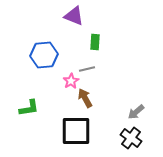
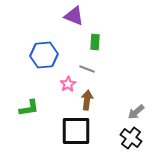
gray line: rotated 35 degrees clockwise
pink star: moved 3 px left, 3 px down
brown arrow: moved 2 px right, 2 px down; rotated 36 degrees clockwise
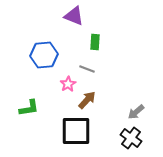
brown arrow: rotated 36 degrees clockwise
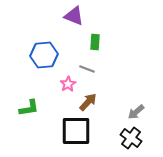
brown arrow: moved 1 px right, 2 px down
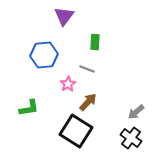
purple triangle: moved 10 px left; rotated 45 degrees clockwise
black square: rotated 32 degrees clockwise
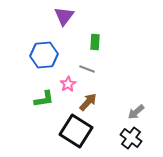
green L-shape: moved 15 px right, 9 px up
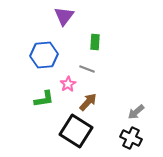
black cross: rotated 10 degrees counterclockwise
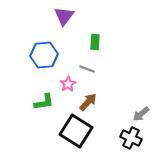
green L-shape: moved 3 px down
gray arrow: moved 5 px right, 2 px down
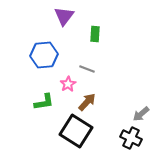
green rectangle: moved 8 px up
brown arrow: moved 1 px left
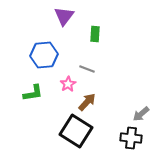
green L-shape: moved 11 px left, 9 px up
black cross: rotated 20 degrees counterclockwise
